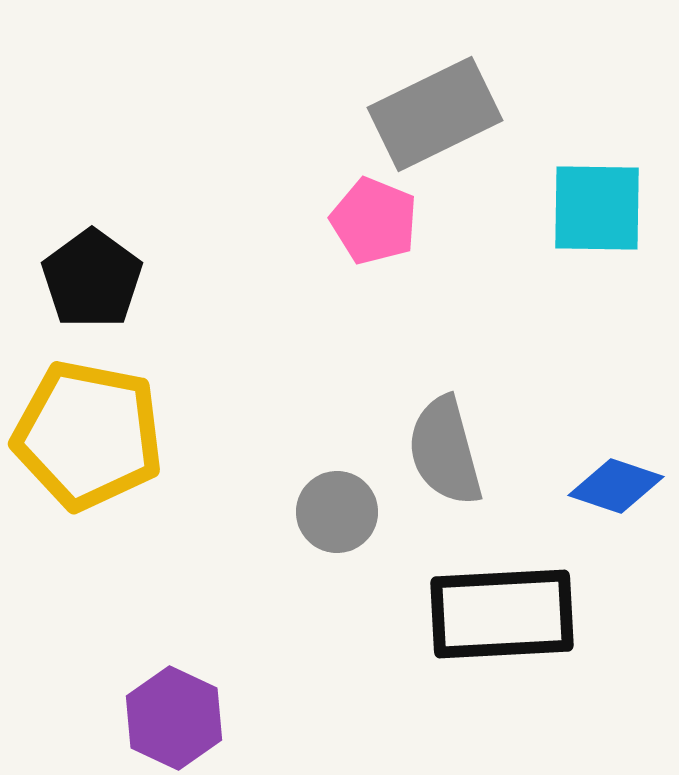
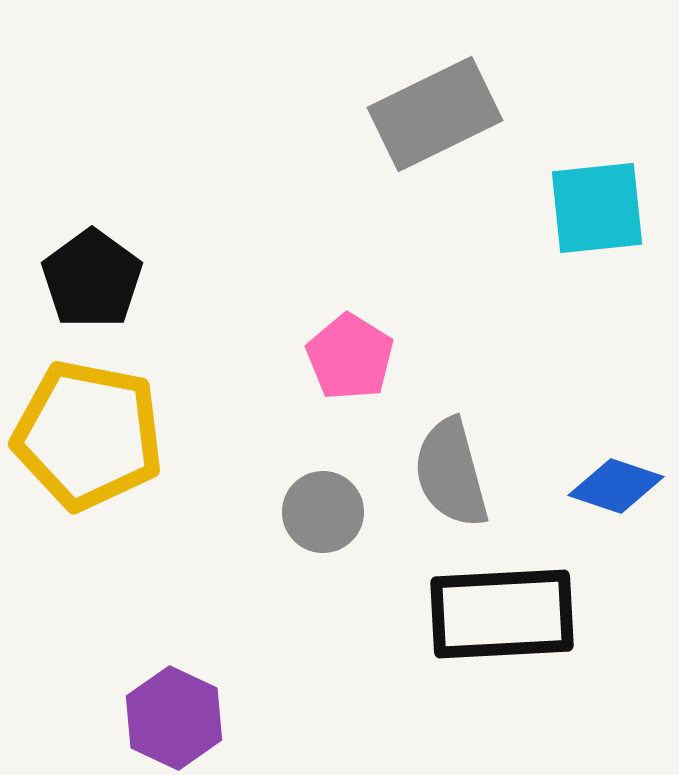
cyan square: rotated 7 degrees counterclockwise
pink pentagon: moved 24 px left, 136 px down; rotated 10 degrees clockwise
gray semicircle: moved 6 px right, 22 px down
gray circle: moved 14 px left
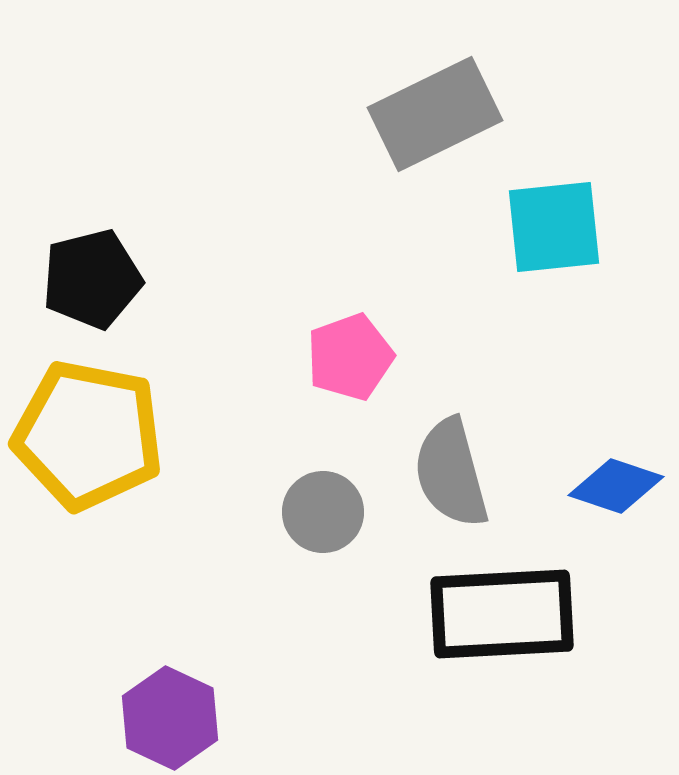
cyan square: moved 43 px left, 19 px down
black pentagon: rotated 22 degrees clockwise
pink pentagon: rotated 20 degrees clockwise
purple hexagon: moved 4 px left
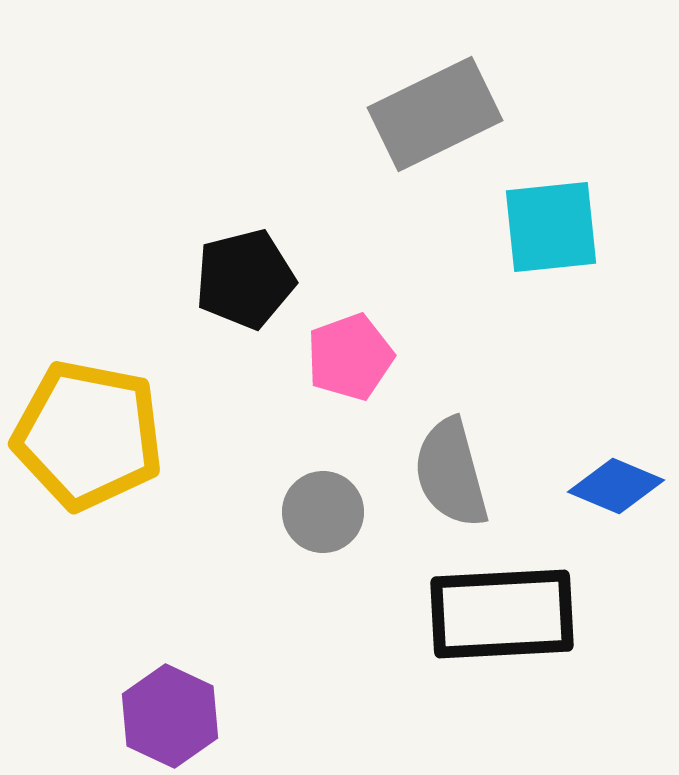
cyan square: moved 3 px left
black pentagon: moved 153 px right
blue diamond: rotated 4 degrees clockwise
purple hexagon: moved 2 px up
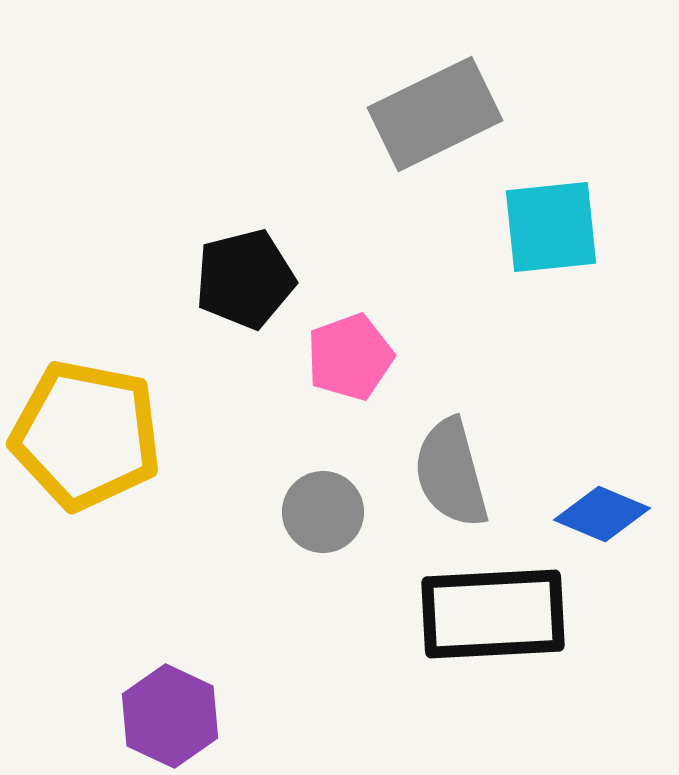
yellow pentagon: moved 2 px left
blue diamond: moved 14 px left, 28 px down
black rectangle: moved 9 px left
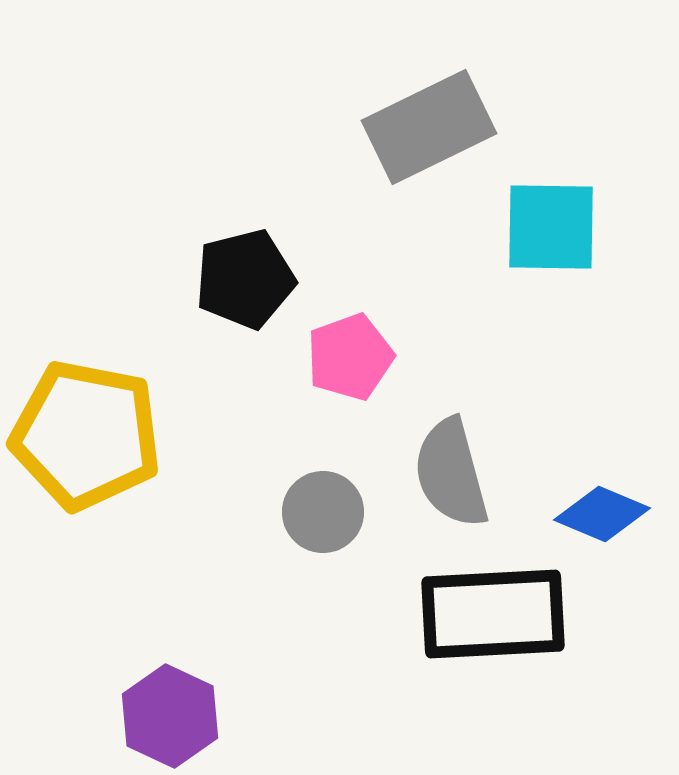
gray rectangle: moved 6 px left, 13 px down
cyan square: rotated 7 degrees clockwise
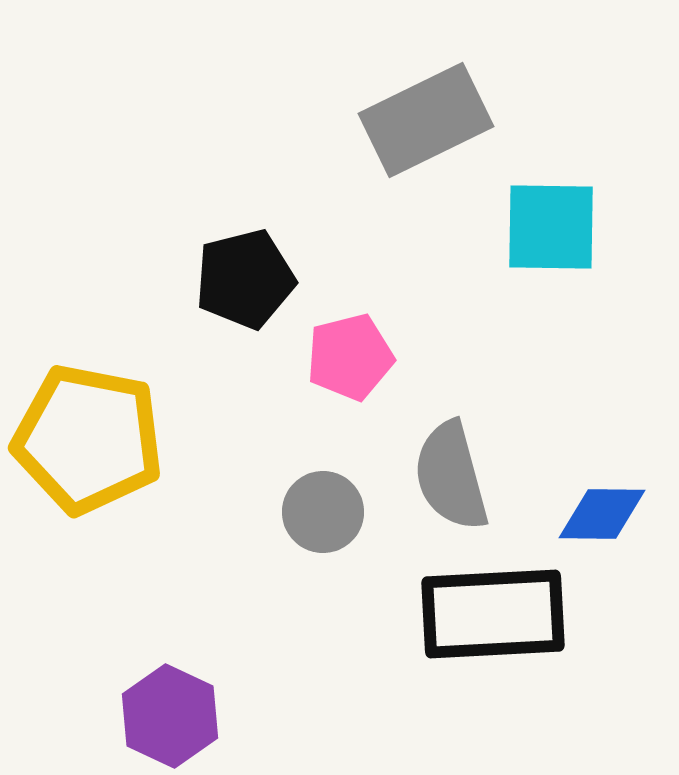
gray rectangle: moved 3 px left, 7 px up
pink pentagon: rotated 6 degrees clockwise
yellow pentagon: moved 2 px right, 4 px down
gray semicircle: moved 3 px down
blue diamond: rotated 22 degrees counterclockwise
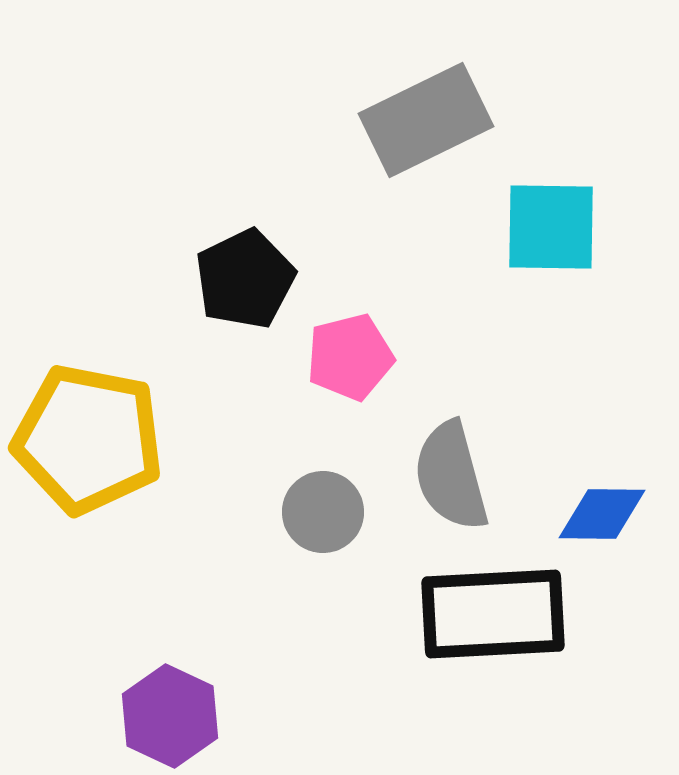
black pentagon: rotated 12 degrees counterclockwise
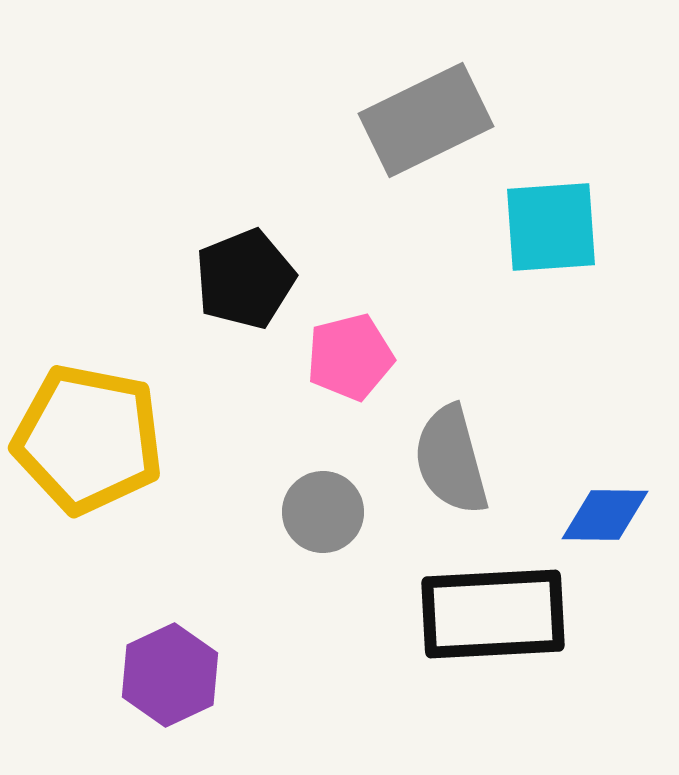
cyan square: rotated 5 degrees counterclockwise
black pentagon: rotated 4 degrees clockwise
gray semicircle: moved 16 px up
blue diamond: moved 3 px right, 1 px down
purple hexagon: moved 41 px up; rotated 10 degrees clockwise
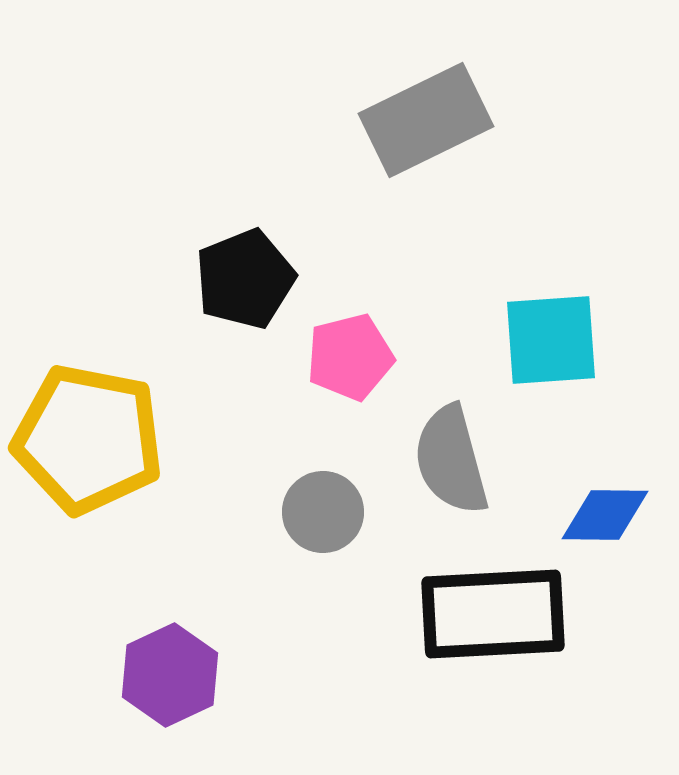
cyan square: moved 113 px down
